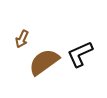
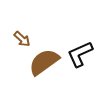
brown arrow: rotated 72 degrees counterclockwise
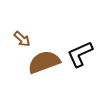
brown semicircle: rotated 16 degrees clockwise
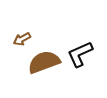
brown arrow: rotated 108 degrees clockwise
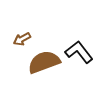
black L-shape: moved 1 px left, 2 px up; rotated 76 degrees clockwise
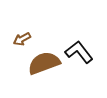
brown semicircle: moved 1 px down
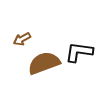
black L-shape: rotated 44 degrees counterclockwise
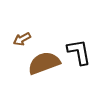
black L-shape: rotated 72 degrees clockwise
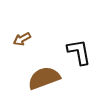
brown semicircle: moved 15 px down
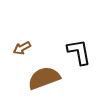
brown arrow: moved 9 px down
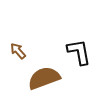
brown arrow: moved 4 px left, 3 px down; rotated 78 degrees clockwise
